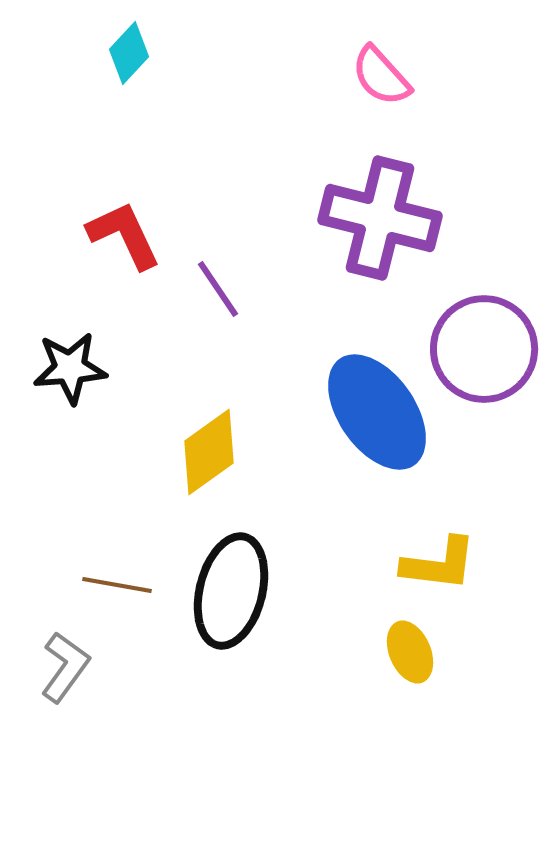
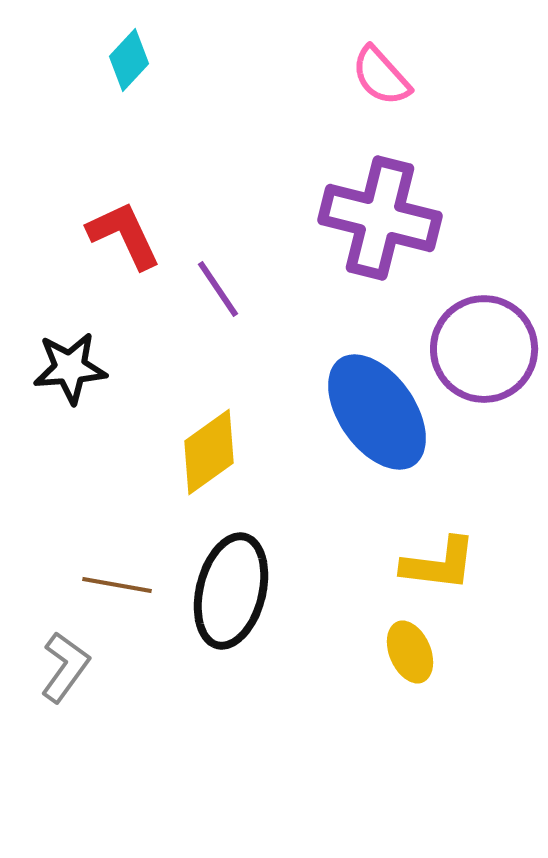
cyan diamond: moved 7 px down
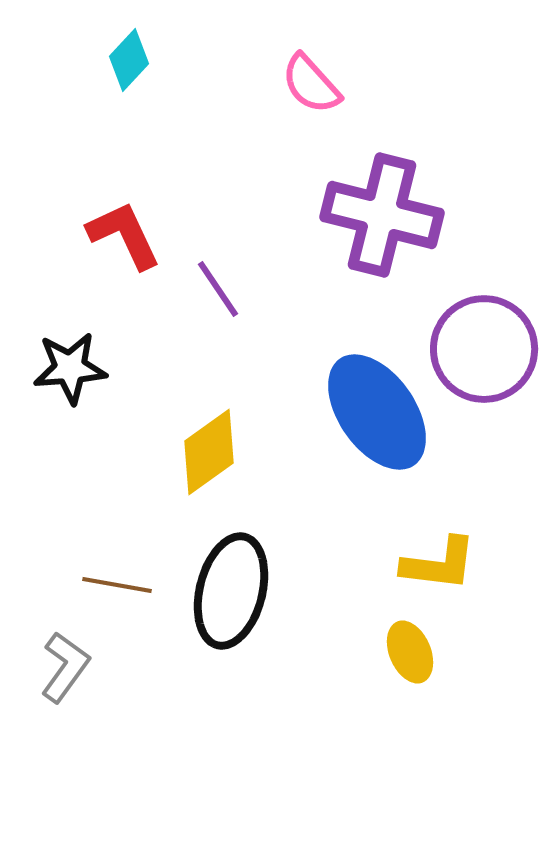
pink semicircle: moved 70 px left, 8 px down
purple cross: moved 2 px right, 3 px up
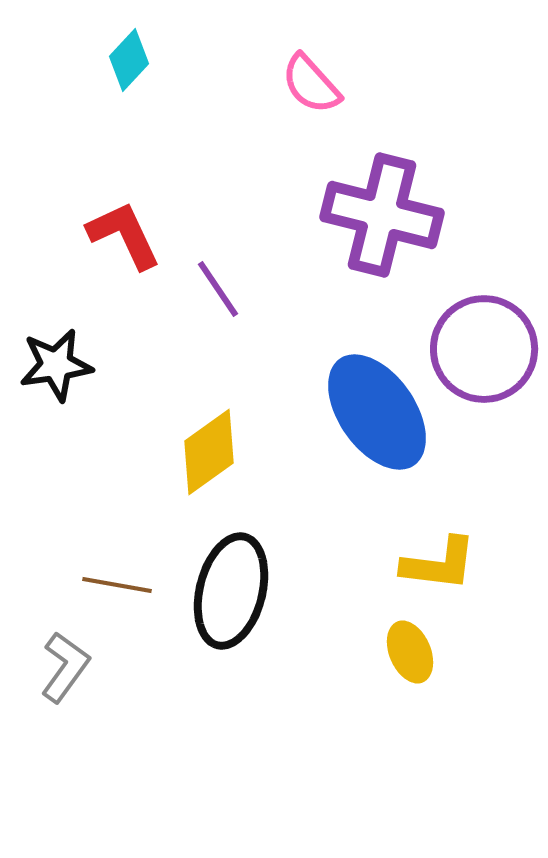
black star: moved 14 px left, 3 px up; rotated 4 degrees counterclockwise
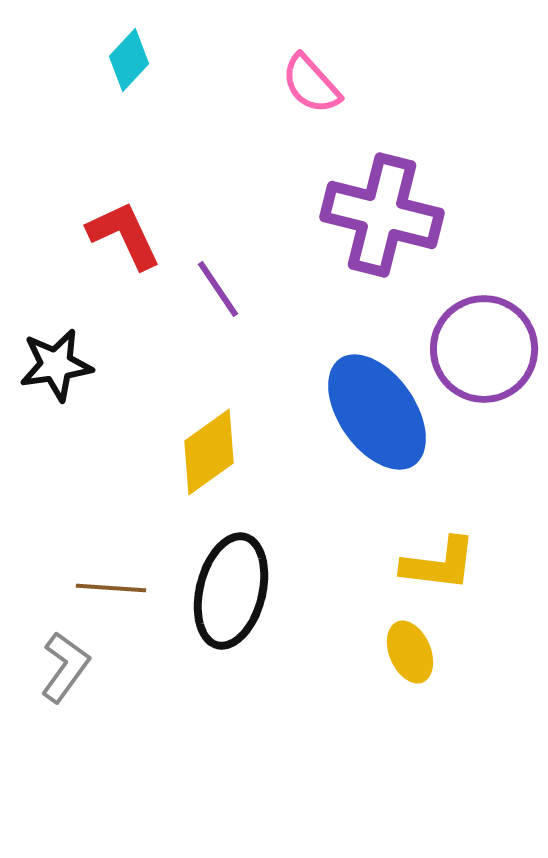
brown line: moved 6 px left, 3 px down; rotated 6 degrees counterclockwise
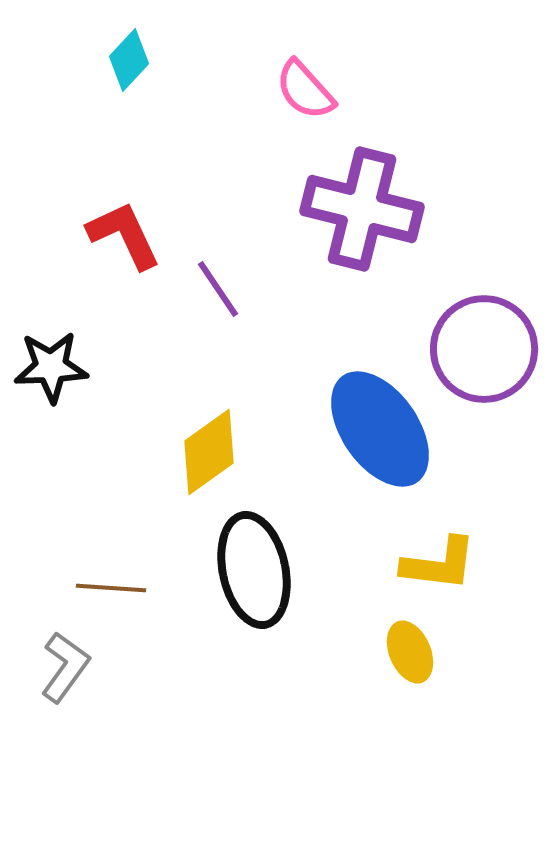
pink semicircle: moved 6 px left, 6 px down
purple cross: moved 20 px left, 6 px up
black star: moved 5 px left, 2 px down; rotated 6 degrees clockwise
blue ellipse: moved 3 px right, 17 px down
black ellipse: moved 23 px right, 21 px up; rotated 26 degrees counterclockwise
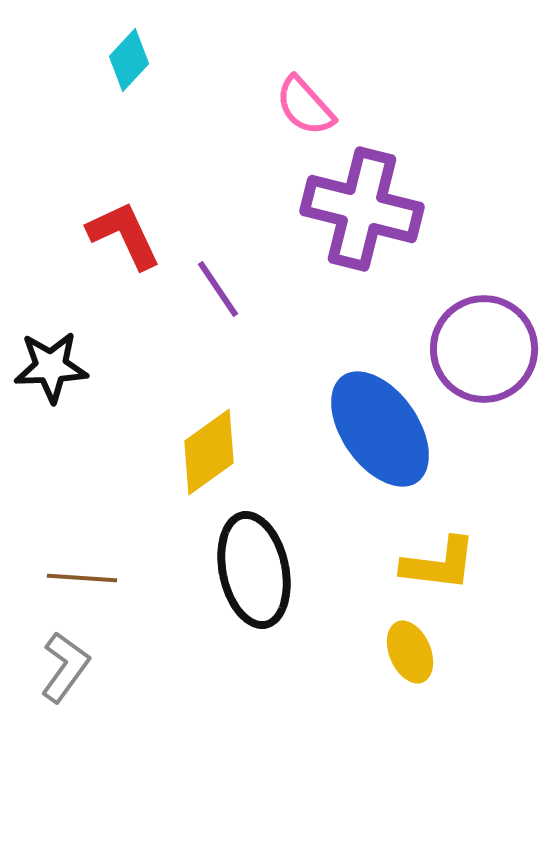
pink semicircle: moved 16 px down
brown line: moved 29 px left, 10 px up
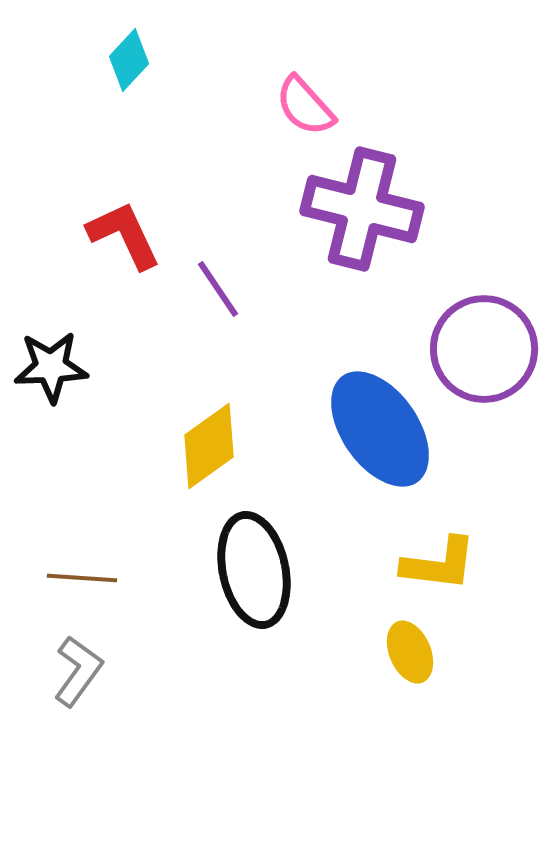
yellow diamond: moved 6 px up
gray L-shape: moved 13 px right, 4 px down
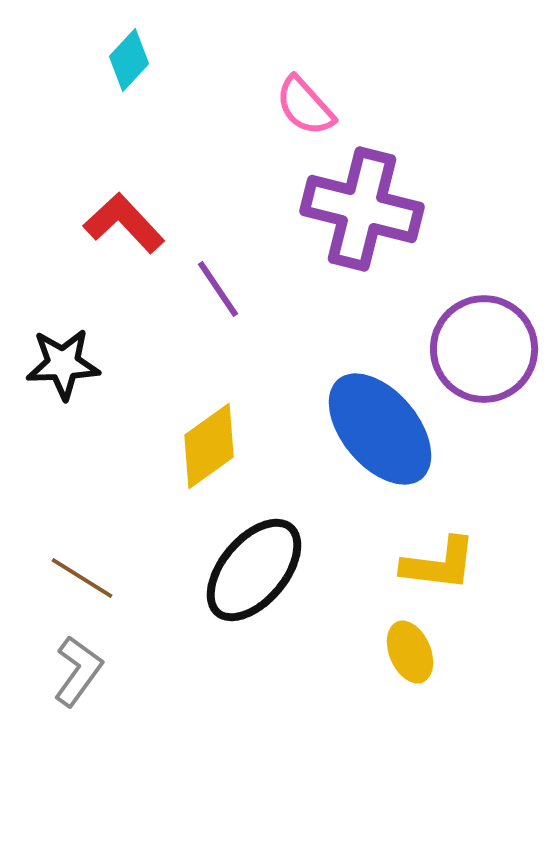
red L-shape: moved 12 px up; rotated 18 degrees counterclockwise
black star: moved 12 px right, 3 px up
blue ellipse: rotated 5 degrees counterclockwise
black ellipse: rotated 52 degrees clockwise
brown line: rotated 28 degrees clockwise
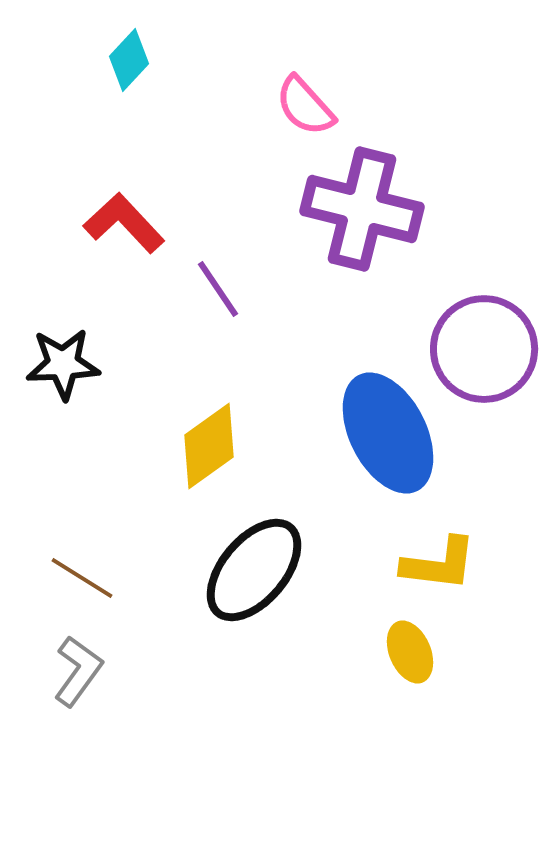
blue ellipse: moved 8 px right, 4 px down; rotated 13 degrees clockwise
